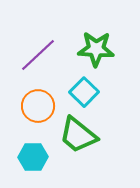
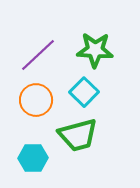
green star: moved 1 px left, 1 px down
orange circle: moved 2 px left, 6 px up
green trapezoid: rotated 54 degrees counterclockwise
cyan hexagon: moved 1 px down
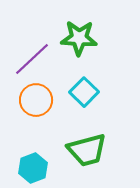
green star: moved 16 px left, 12 px up
purple line: moved 6 px left, 4 px down
green trapezoid: moved 9 px right, 15 px down
cyan hexagon: moved 10 px down; rotated 20 degrees counterclockwise
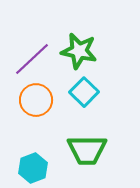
green star: moved 13 px down; rotated 9 degrees clockwise
green trapezoid: rotated 15 degrees clockwise
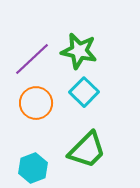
orange circle: moved 3 px down
green trapezoid: rotated 45 degrees counterclockwise
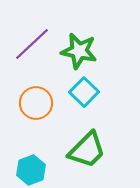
purple line: moved 15 px up
cyan hexagon: moved 2 px left, 2 px down
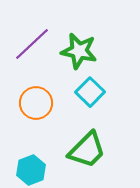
cyan square: moved 6 px right
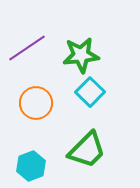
purple line: moved 5 px left, 4 px down; rotated 9 degrees clockwise
green star: moved 2 px right, 4 px down; rotated 18 degrees counterclockwise
cyan hexagon: moved 4 px up
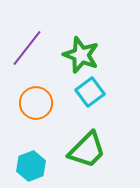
purple line: rotated 18 degrees counterclockwise
green star: rotated 27 degrees clockwise
cyan square: rotated 8 degrees clockwise
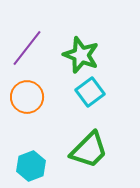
orange circle: moved 9 px left, 6 px up
green trapezoid: moved 2 px right
